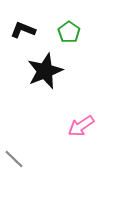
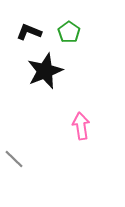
black L-shape: moved 6 px right, 2 px down
pink arrow: rotated 116 degrees clockwise
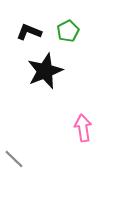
green pentagon: moved 1 px left, 1 px up; rotated 10 degrees clockwise
pink arrow: moved 2 px right, 2 px down
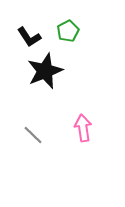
black L-shape: moved 5 px down; rotated 145 degrees counterclockwise
gray line: moved 19 px right, 24 px up
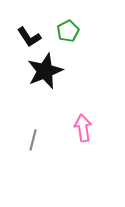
gray line: moved 5 px down; rotated 60 degrees clockwise
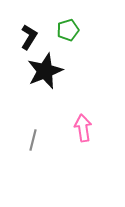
green pentagon: moved 1 px up; rotated 10 degrees clockwise
black L-shape: rotated 115 degrees counterclockwise
